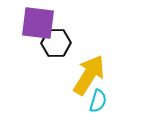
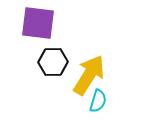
black hexagon: moved 3 px left, 19 px down
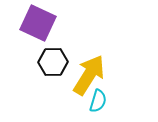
purple square: rotated 18 degrees clockwise
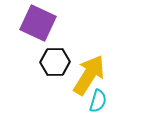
black hexagon: moved 2 px right
